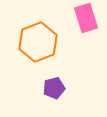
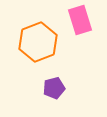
pink rectangle: moved 6 px left, 2 px down
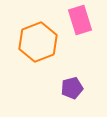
purple pentagon: moved 18 px right
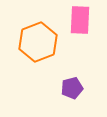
pink rectangle: rotated 20 degrees clockwise
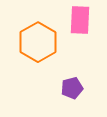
orange hexagon: rotated 9 degrees counterclockwise
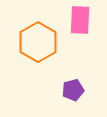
purple pentagon: moved 1 px right, 2 px down
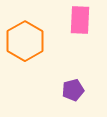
orange hexagon: moved 13 px left, 1 px up
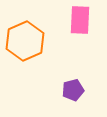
orange hexagon: rotated 6 degrees clockwise
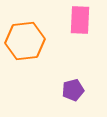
orange hexagon: rotated 18 degrees clockwise
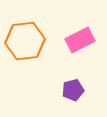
pink rectangle: moved 20 px down; rotated 60 degrees clockwise
